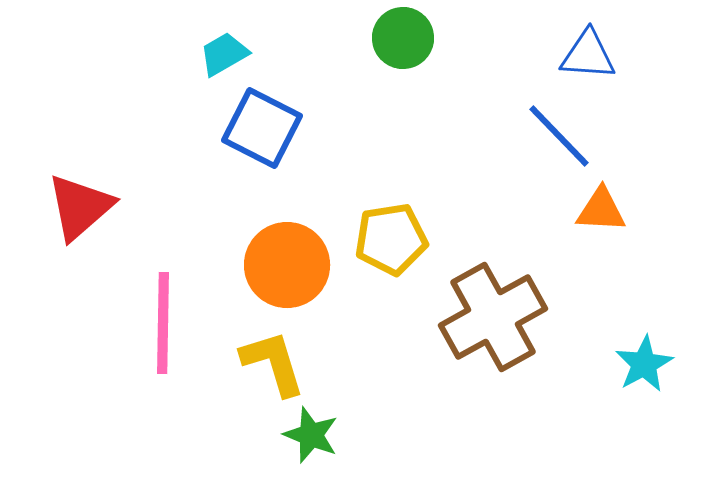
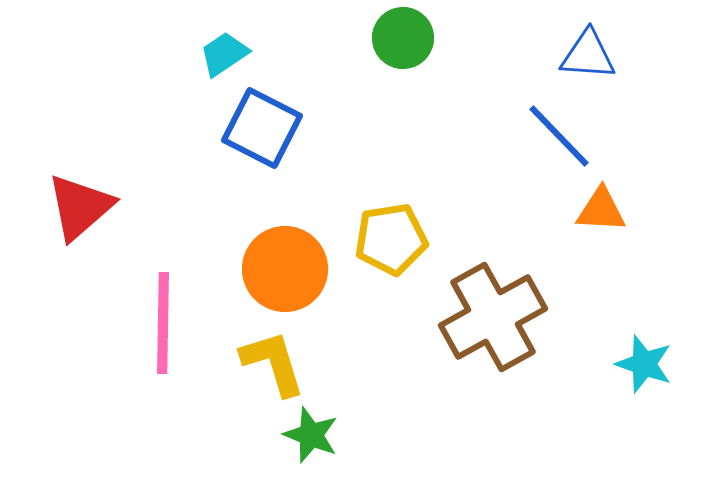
cyan trapezoid: rotated 4 degrees counterclockwise
orange circle: moved 2 px left, 4 px down
cyan star: rotated 24 degrees counterclockwise
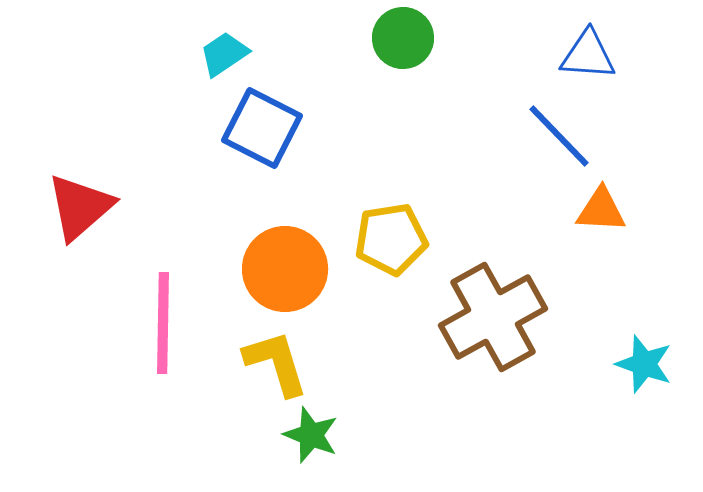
yellow L-shape: moved 3 px right
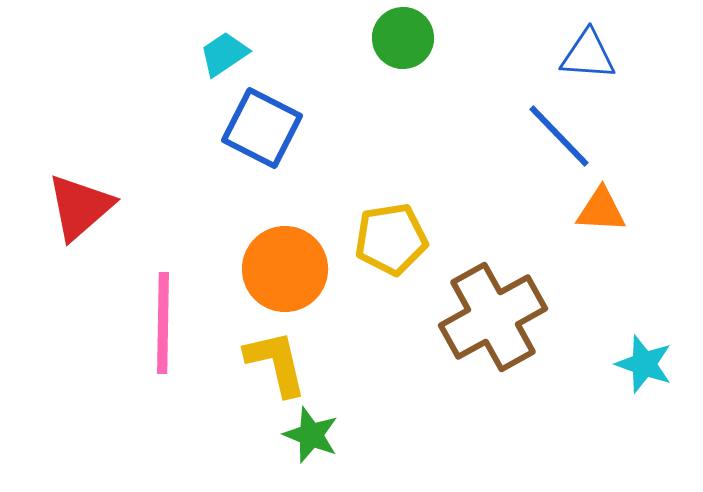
yellow L-shape: rotated 4 degrees clockwise
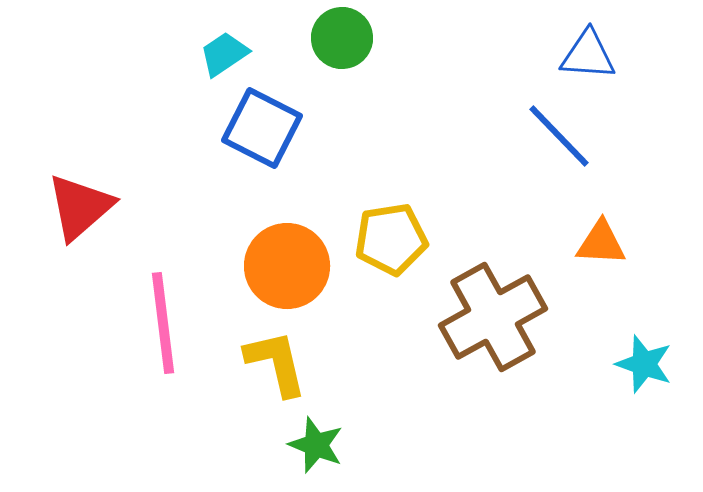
green circle: moved 61 px left
orange triangle: moved 33 px down
orange circle: moved 2 px right, 3 px up
pink line: rotated 8 degrees counterclockwise
green star: moved 5 px right, 10 px down
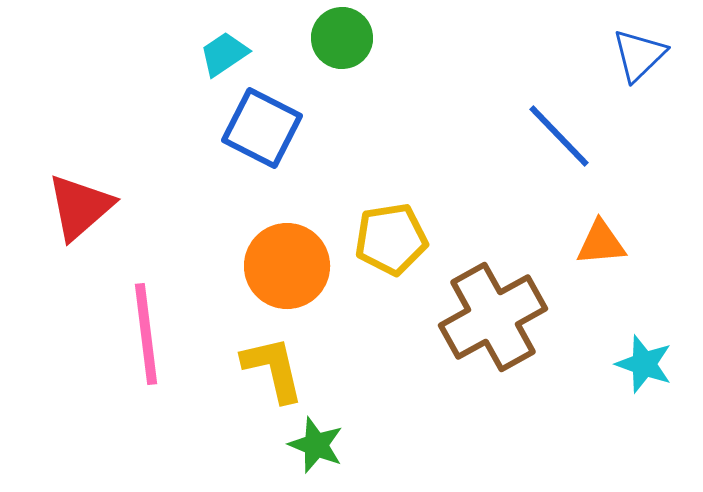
blue triangle: moved 51 px right; rotated 48 degrees counterclockwise
orange triangle: rotated 8 degrees counterclockwise
pink line: moved 17 px left, 11 px down
yellow L-shape: moved 3 px left, 6 px down
